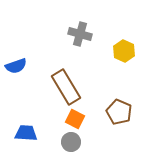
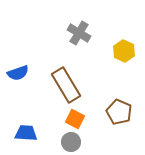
gray cross: moved 1 px left, 1 px up; rotated 15 degrees clockwise
blue semicircle: moved 2 px right, 7 px down
brown rectangle: moved 2 px up
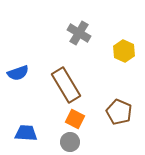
gray circle: moved 1 px left
